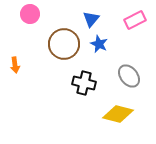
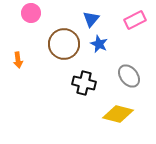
pink circle: moved 1 px right, 1 px up
orange arrow: moved 3 px right, 5 px up
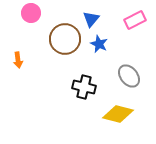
brown circle: moved 1 px right, 5 px up
black cross: moved 4 px down
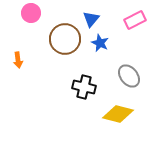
blue star: moved 1 px right, 1 px up
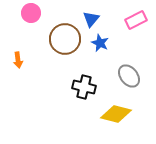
pink rectangle: moved 1 px right
yellow diamond: moved 2 px left
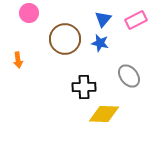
pink circle: moved 2 px left
blue triangle: moved 12 px right
blue star: rotated 12 degrees counterclockwise
black cross: rotated 15 degrees counterclockwise
yellow diamond: moved 12 px left; rotated 12 degrees counterclockwise
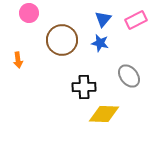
brown circle: moved 3 px left, 1 px down
